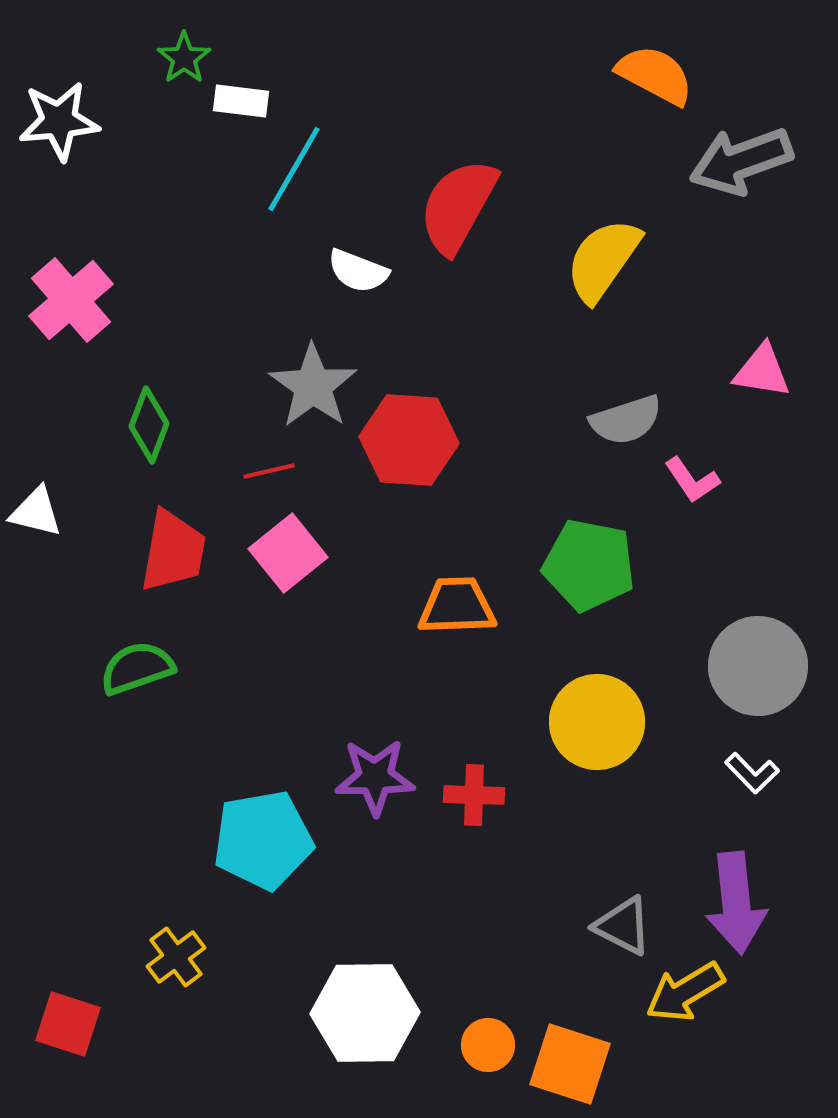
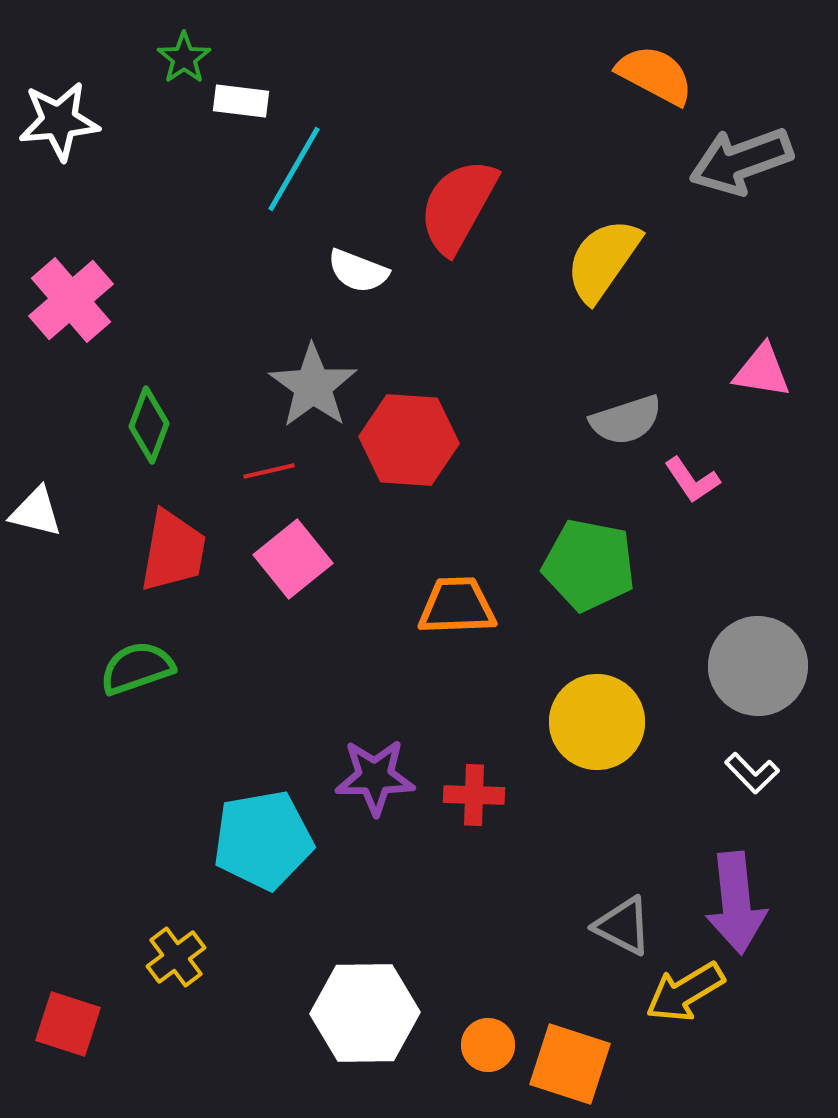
pink square: moved 5 px right, 6 px down
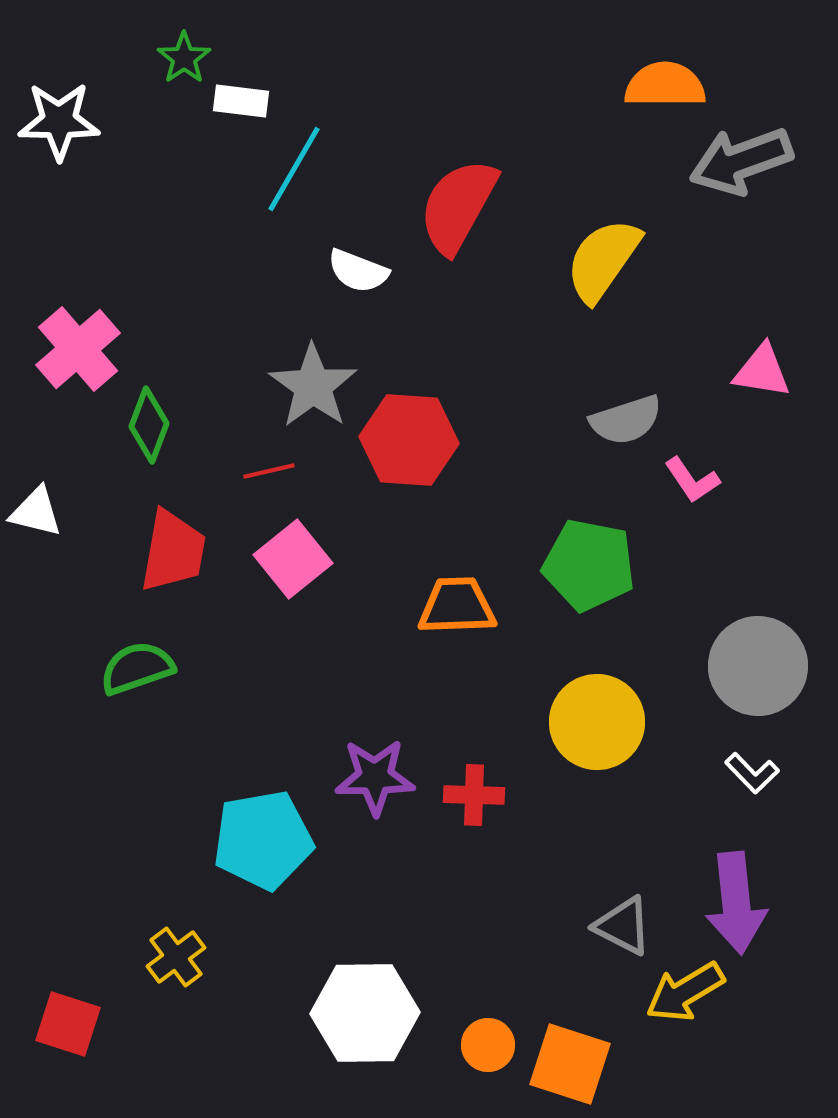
orange semicircle: moved 10 px right, 10 px down; rotated 28 degrees counterclockwise
white star: rotated 6 degrees clockwise
pink cross: moved 7 px right, 49 px down
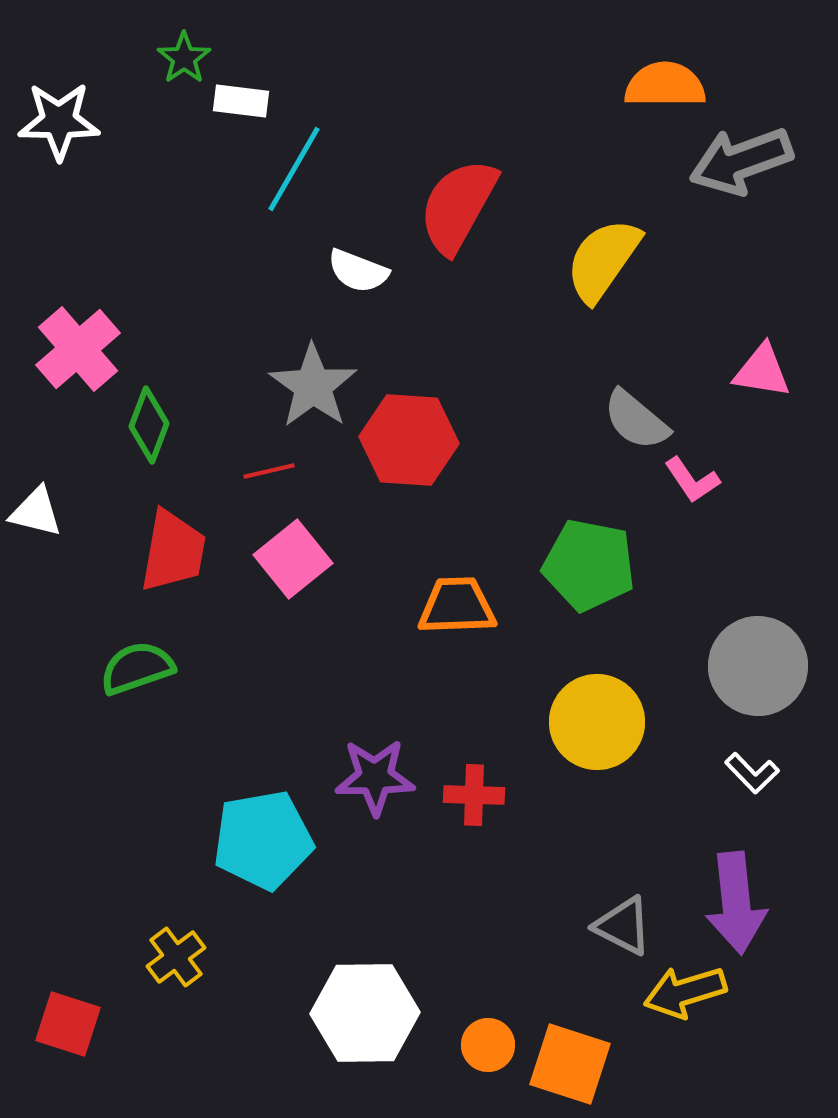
gray semicircle: moved 10 px right; rotated 58 degrees clockwise
yellow arrow: rotated 14 degrees clockwise
